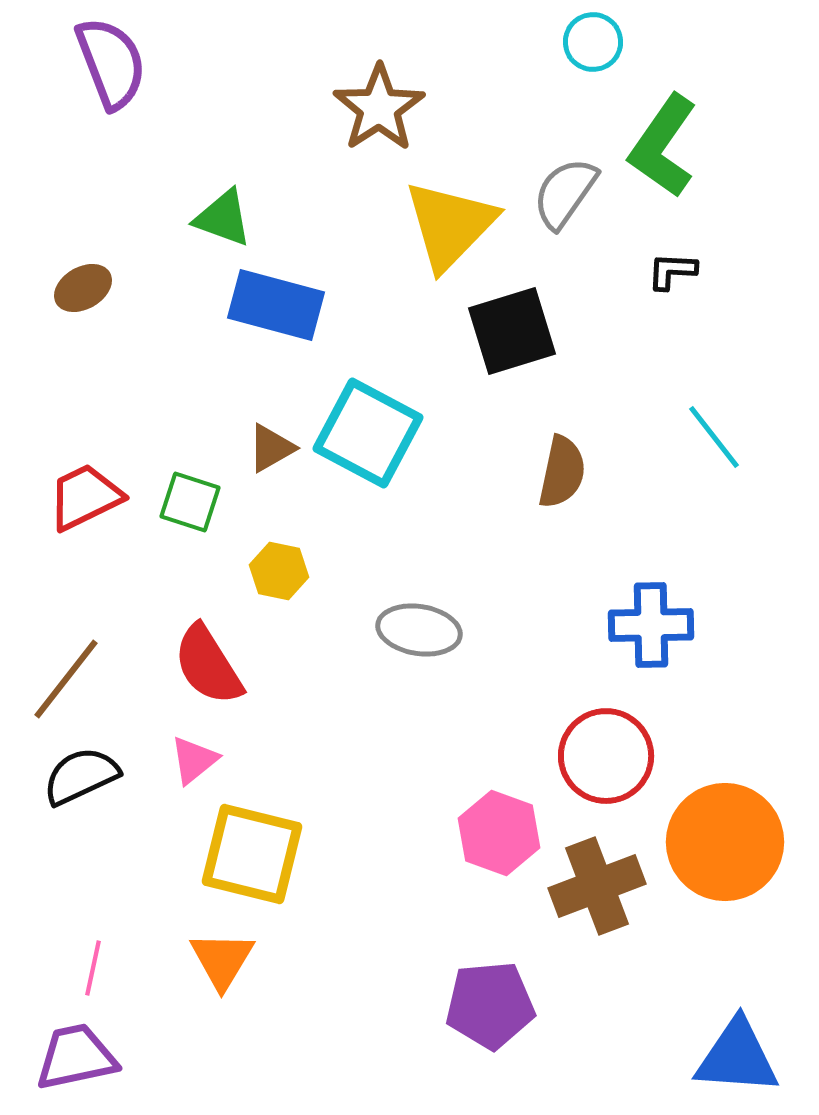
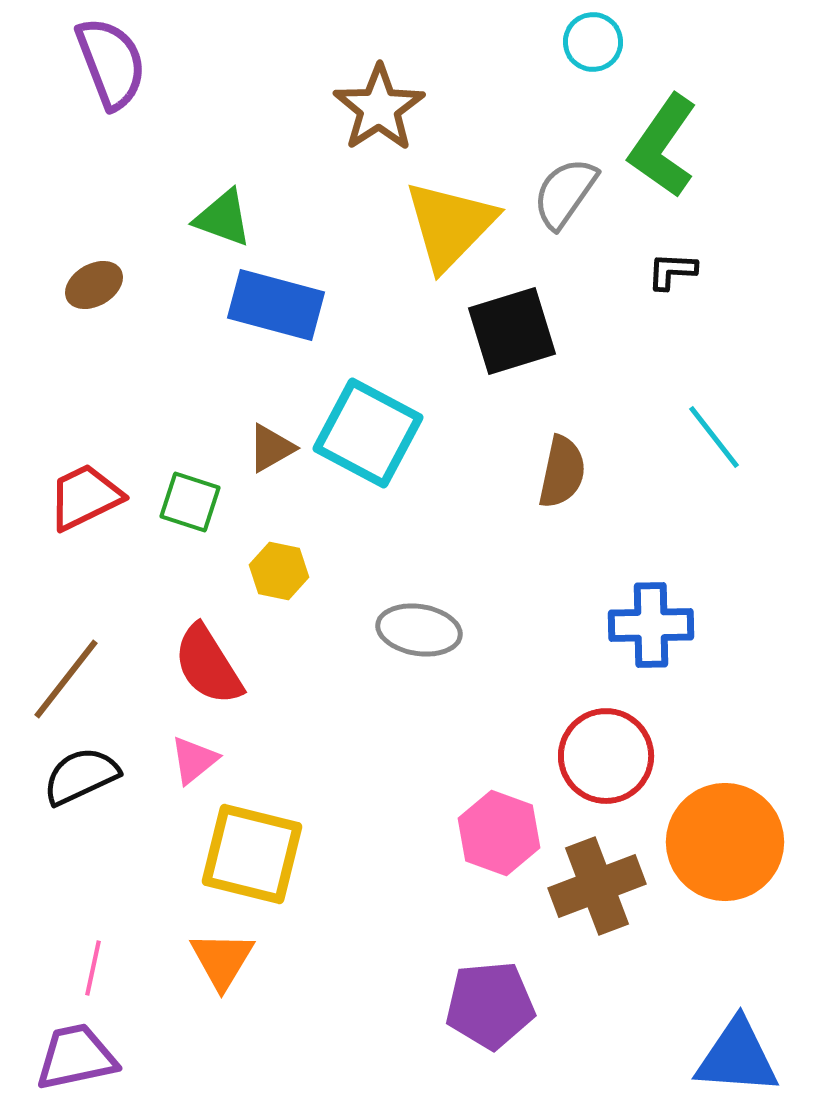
brown ellipse: moved 11 px right, 3 px up
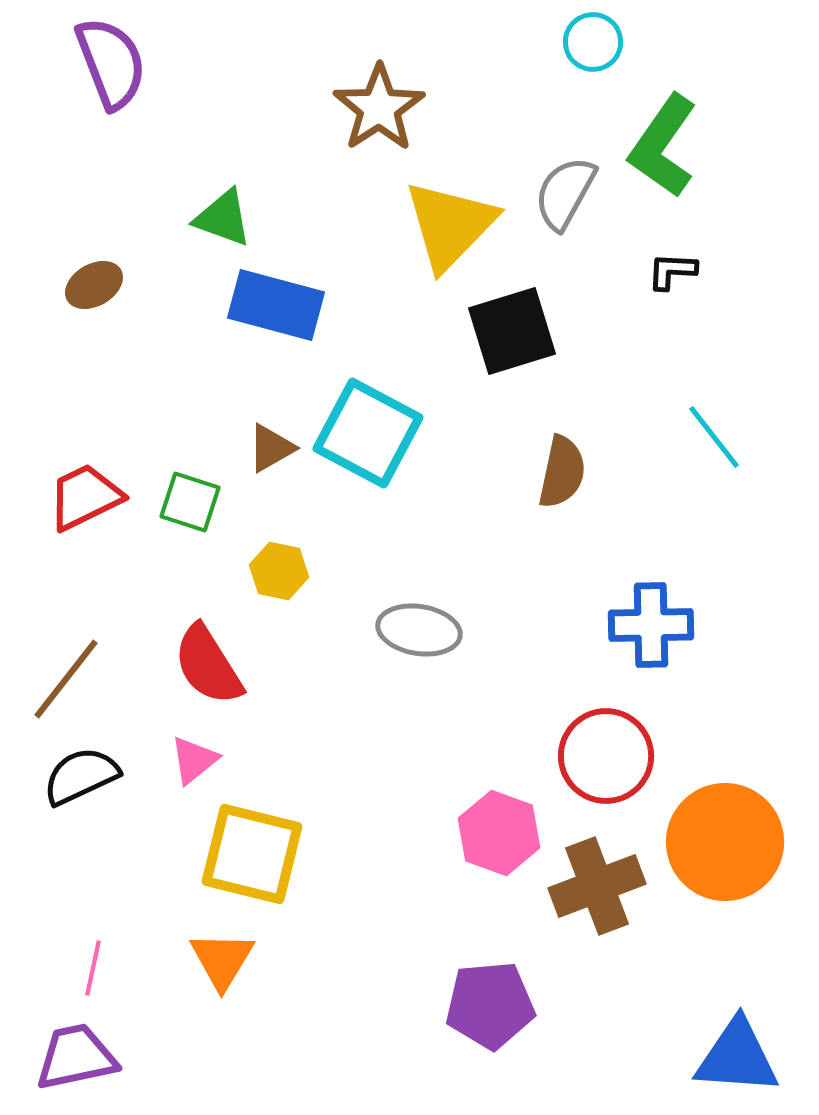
gray semicircle: rotated 6 degrees counterclockwise
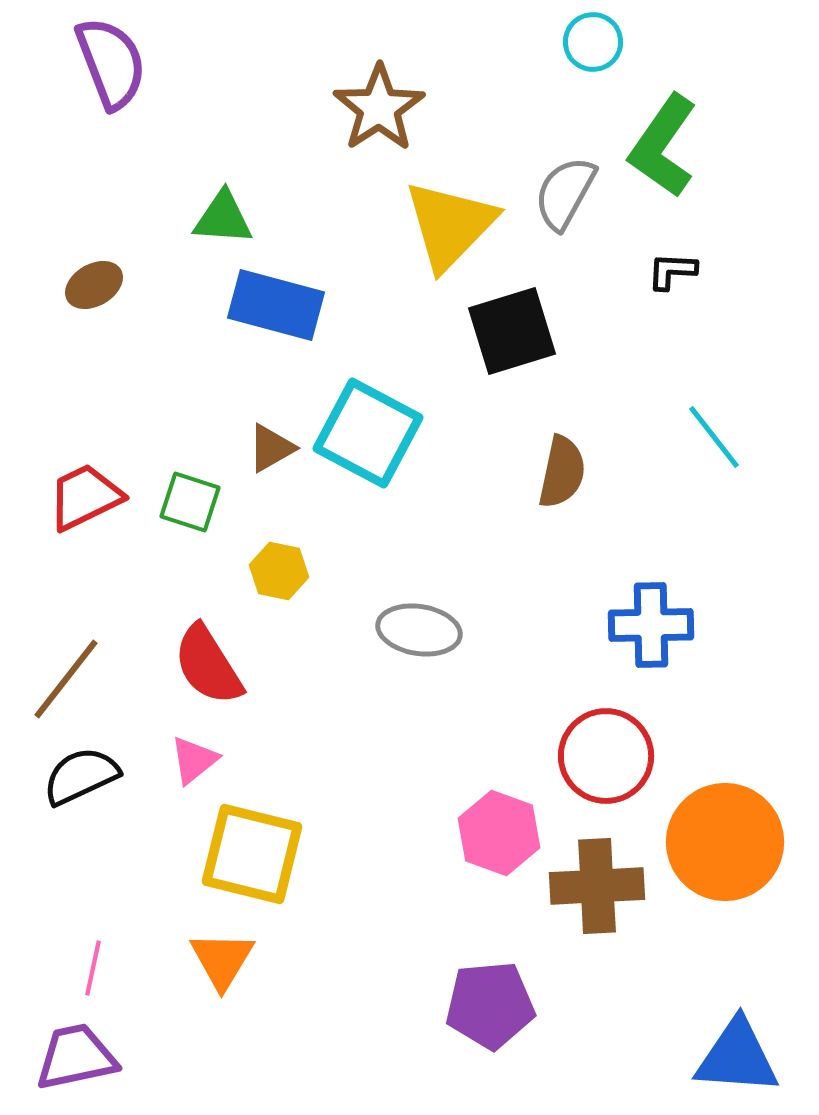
green triangle: rotated 16 degrees counterclockwise
brown cross: rotated 18 degrees clockwise
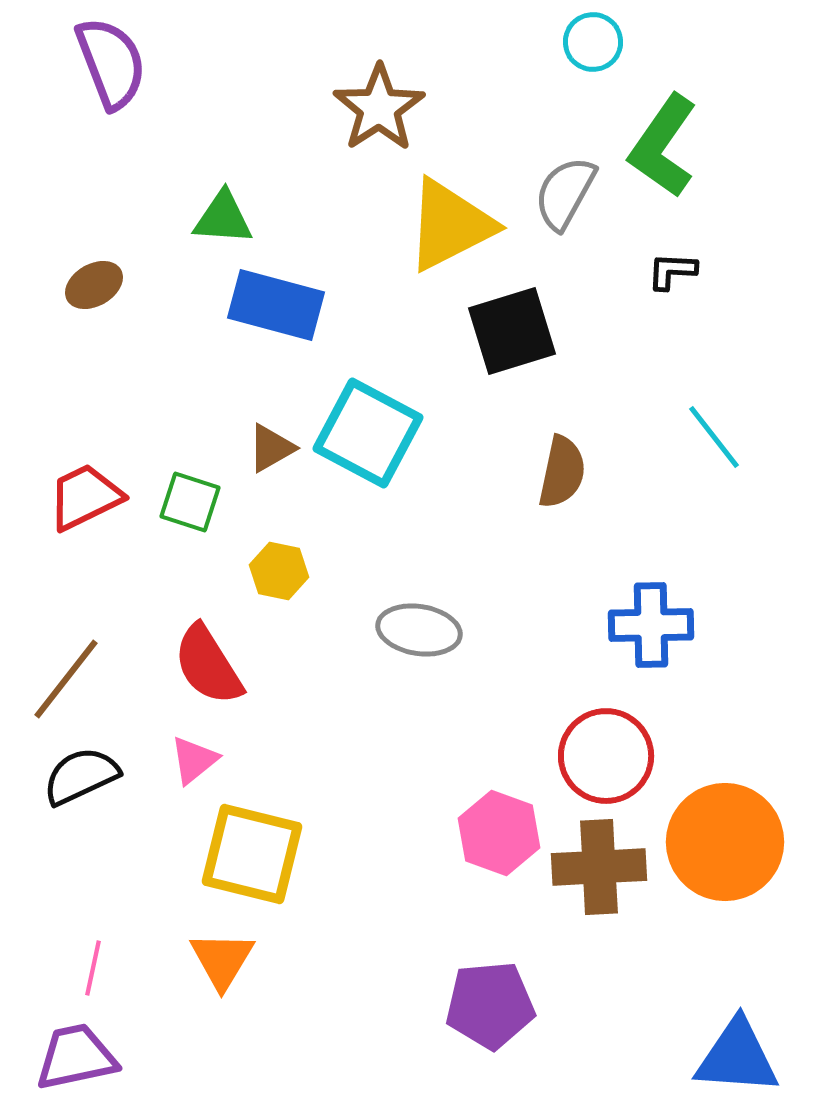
yellow triangle: rotated 19 degrees clockwise
brown cross: moved 2 px right, 19 px up
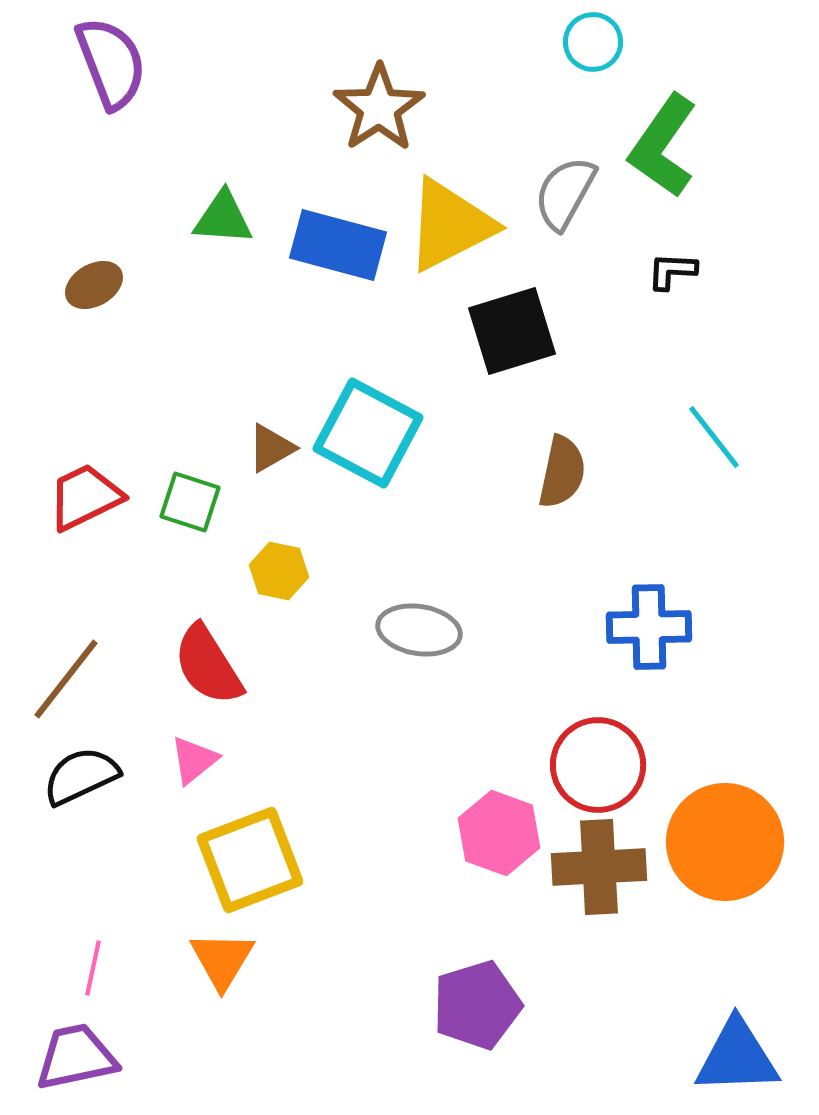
blue rectangle: moved 62 px right, 60 px up
blue cross: moved 2 px left, 2 px down
red circle: moved 8 px left, 9 px down
yellow square: moved 2 px left, 6 px down; rotated 35 degrees counterclockwise
purple pentagon: moved 13 px left; rotated 12 degrees counterclockwise
blue triangle: rotated 6 degrees counterclockwise
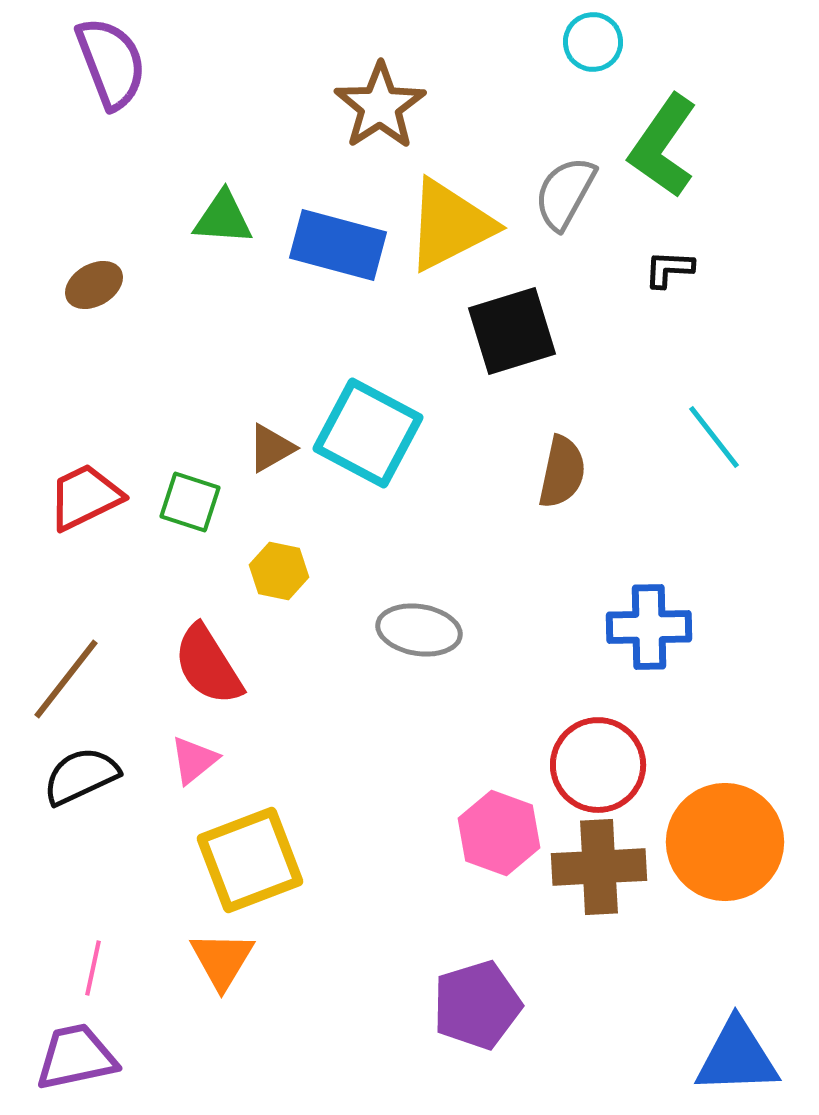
brown star: moved 1 px right, 2 px up
black L-shape: moved 3 px left, 2 px up
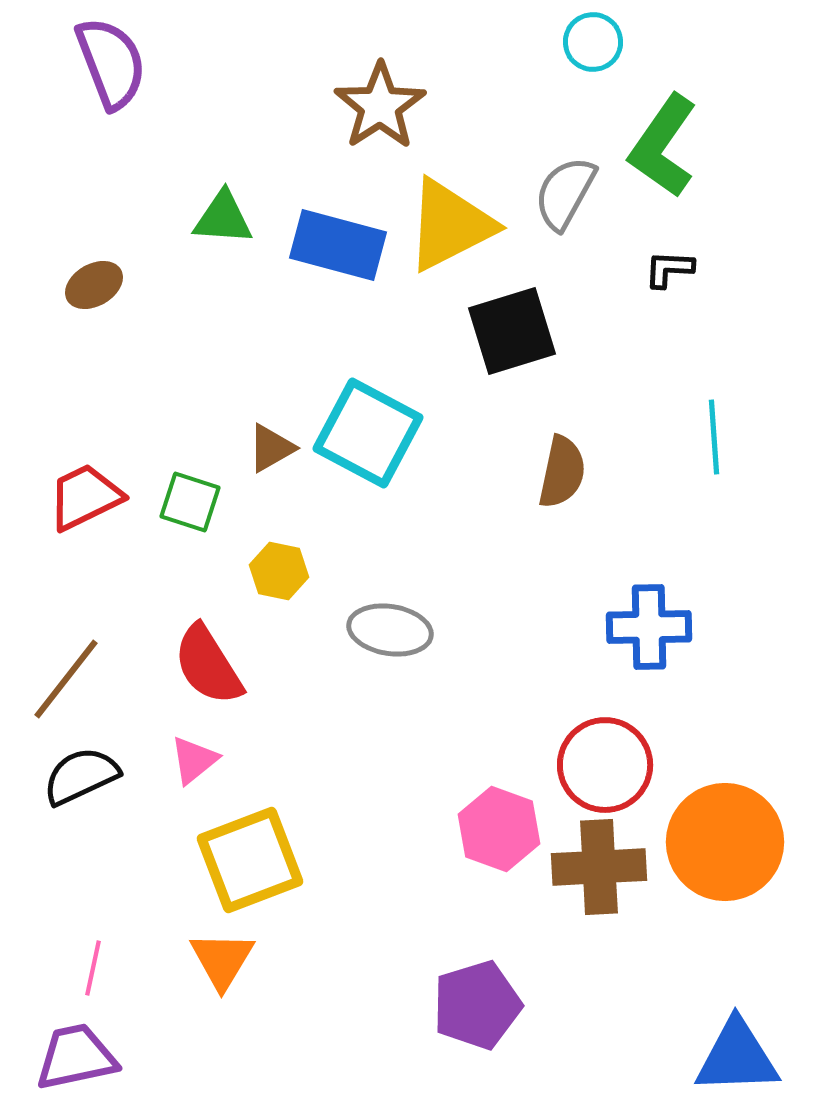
cyan line: rotated 34 degrees clockwise
gray ellipse: moved 29 px left
red circle: moved 7 px right
pink hexagon: moved 4 px up
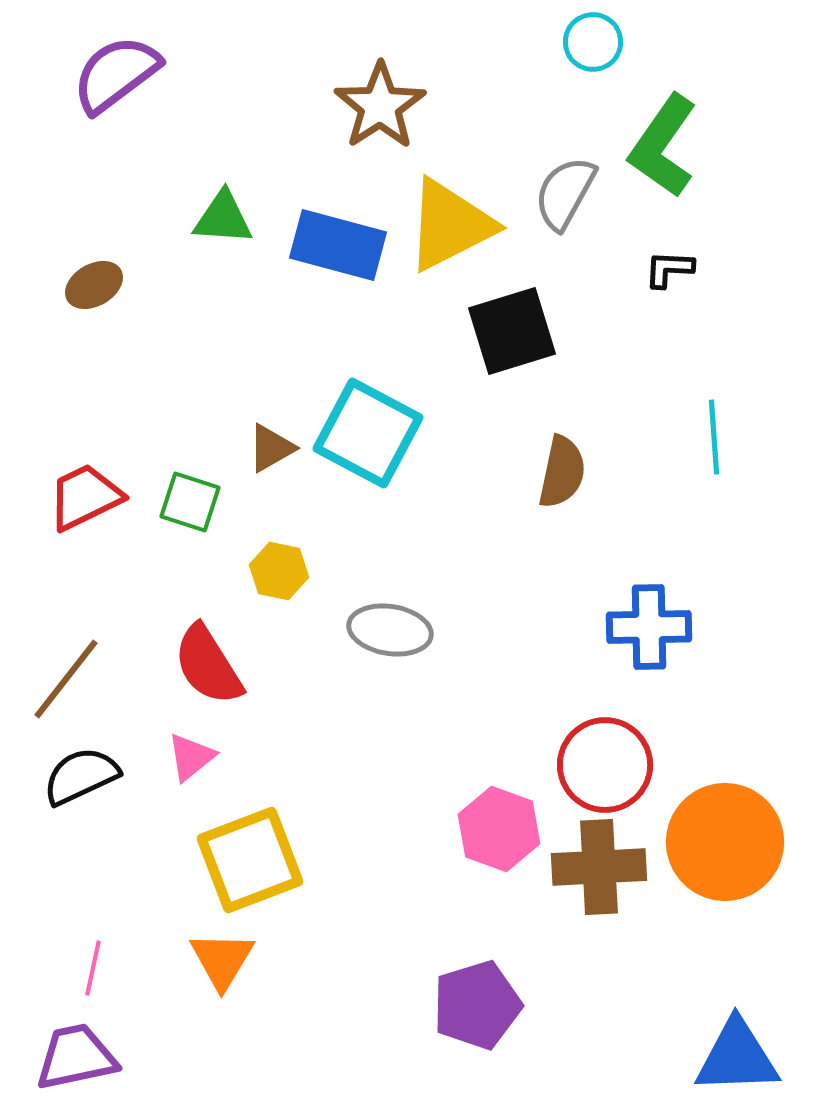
purple semicircle: moved 5 px right, 11 px down; rotated 106 degrees counterclockwise
pink triangle: moved 3 px left, 3 px up
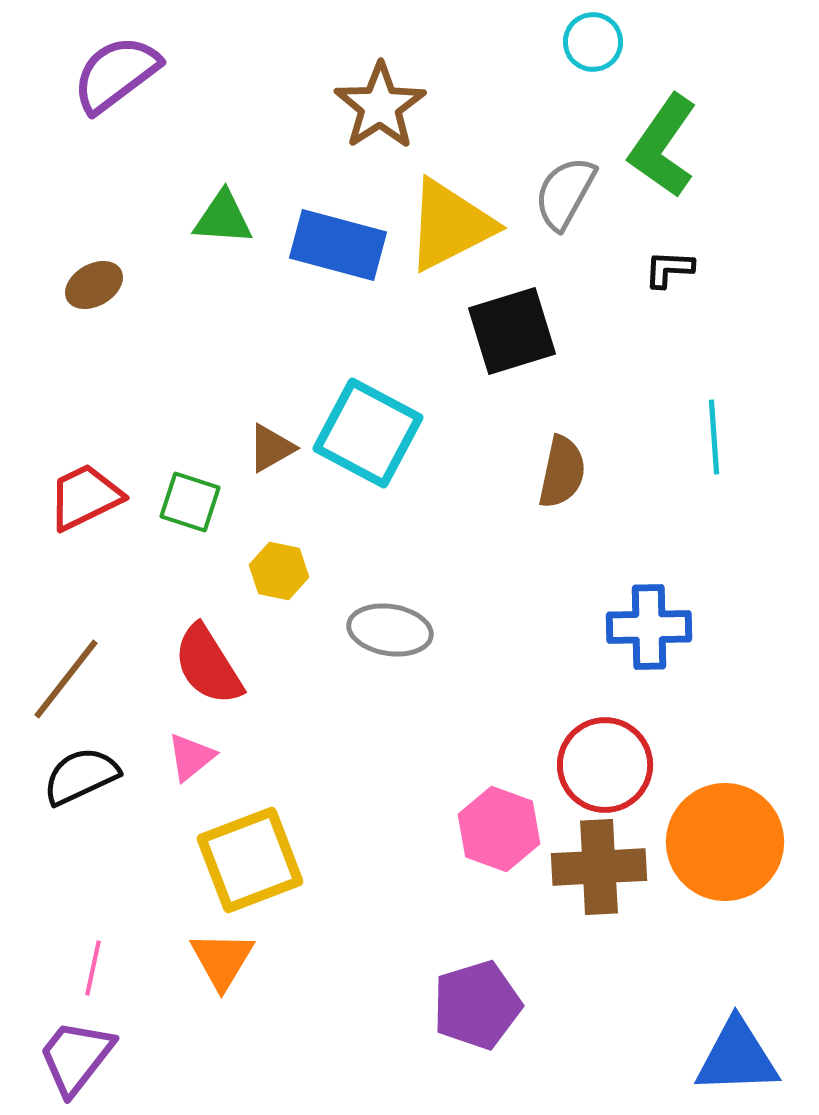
purple trapezoid: rotated 40 degrees counterclockwise
